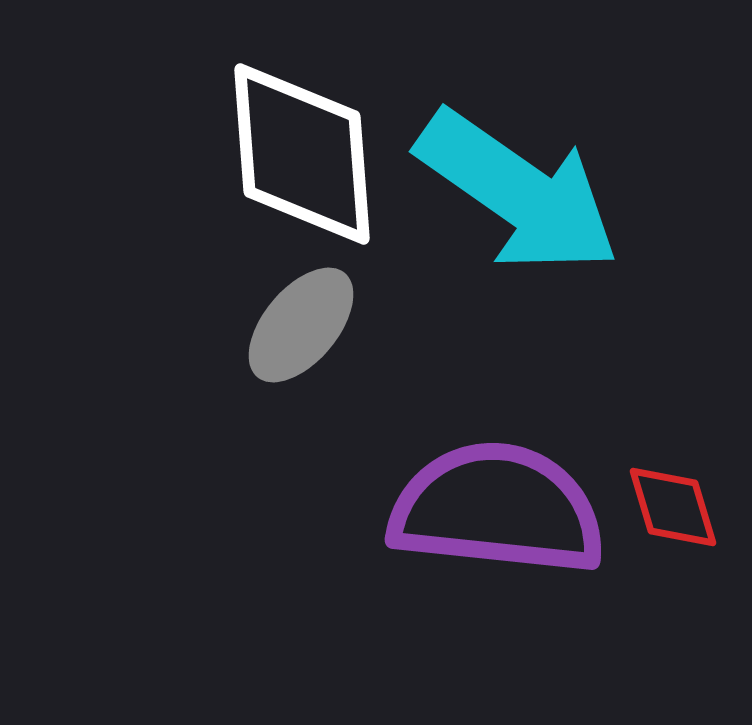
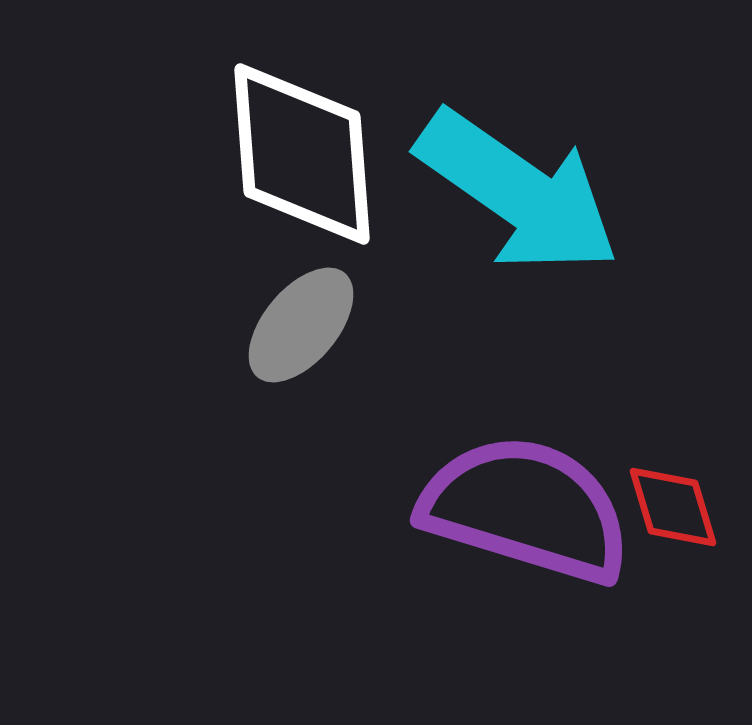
purple semicircle: moved 29 px right; rotated 11 degrees clockwise
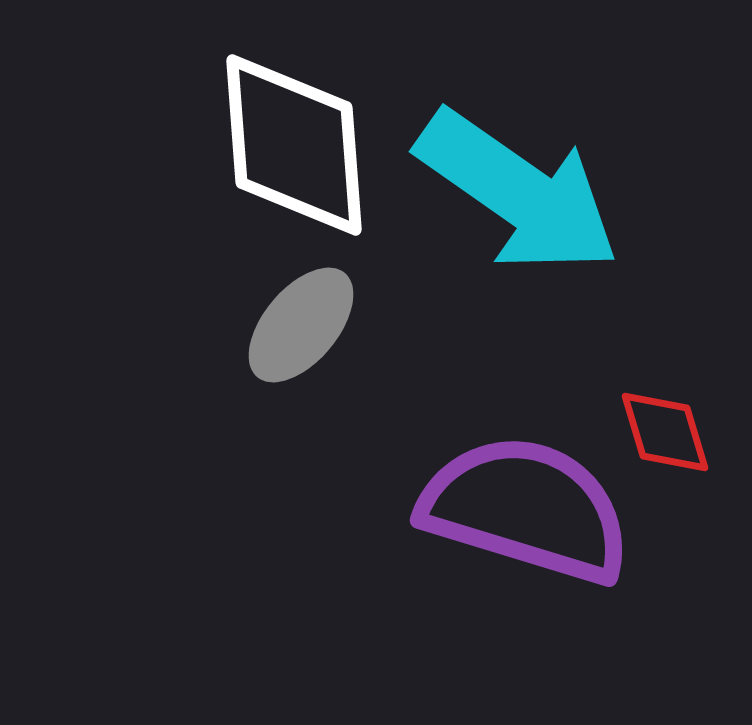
white diamond: moved 8 px left, 9 px up
red diamond: moved 8 px left, 75 px up
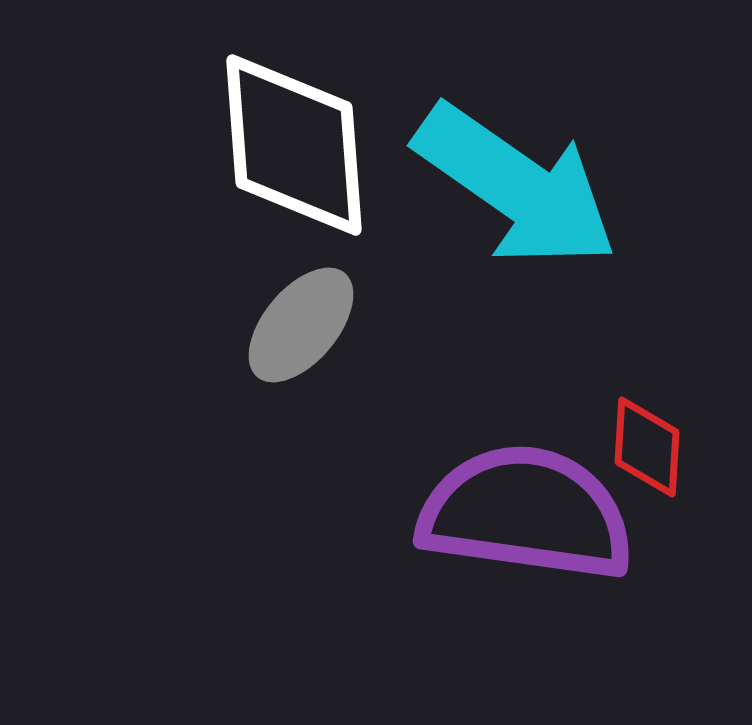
cyan arrow: moved 2 px left, 6 px up
red diamond: moved 18 px left, 15 px down; rotated 20 degrees clockwise
purple semicircle: moved 4 px down; rotated 9 degrees counterclockwise
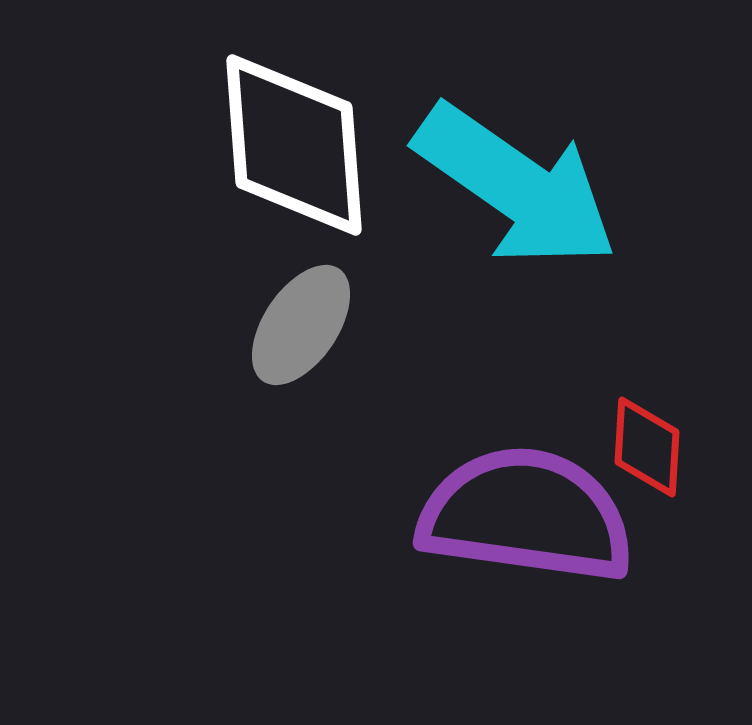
gray ellipse: rotated 6 degrees counterclockwise
purple semicircle: moved 2 px down
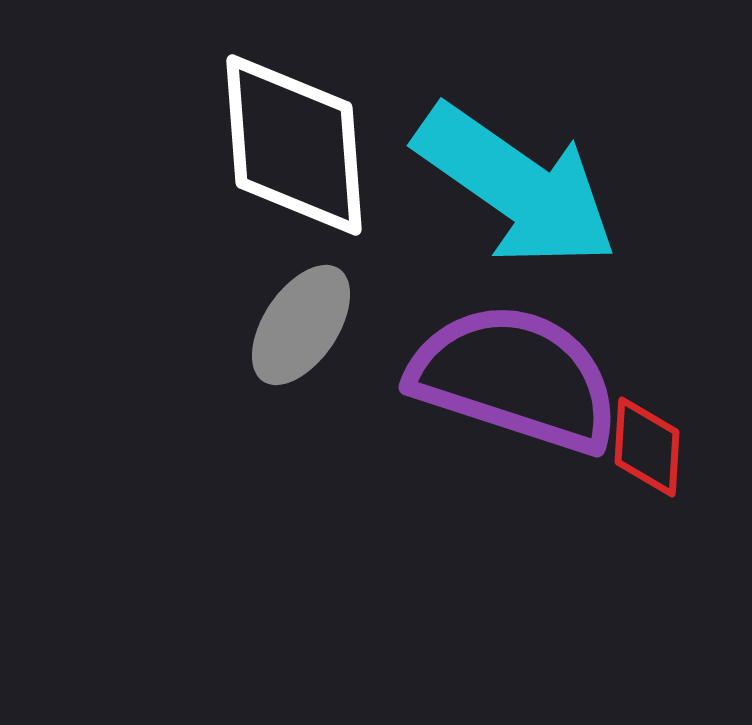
purple semicircle: moved 11 px left, 137 px up; rotated 10 degrees clockwise
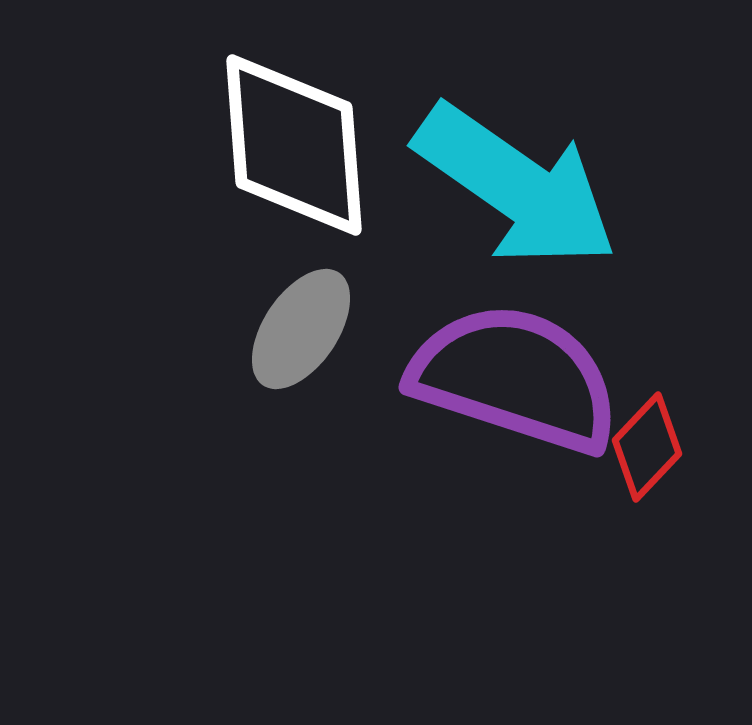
gray ellipse: moved 4 px down
red diamond: rotated 40 degrees clockwise
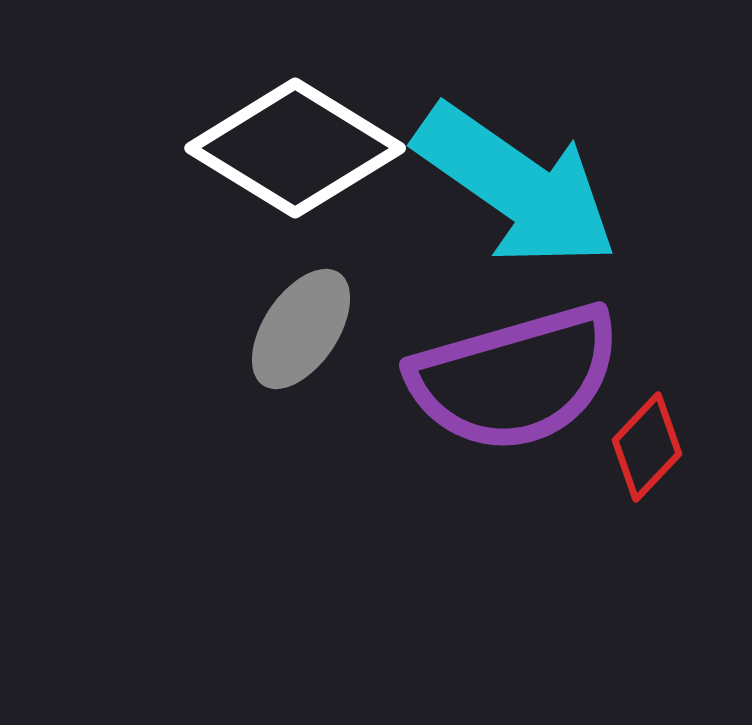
white diamond: moved 1 px right, 3 px down; rotated 54 degrees counterclockwise
purple semicircle: rotated 146 degrees clockwise
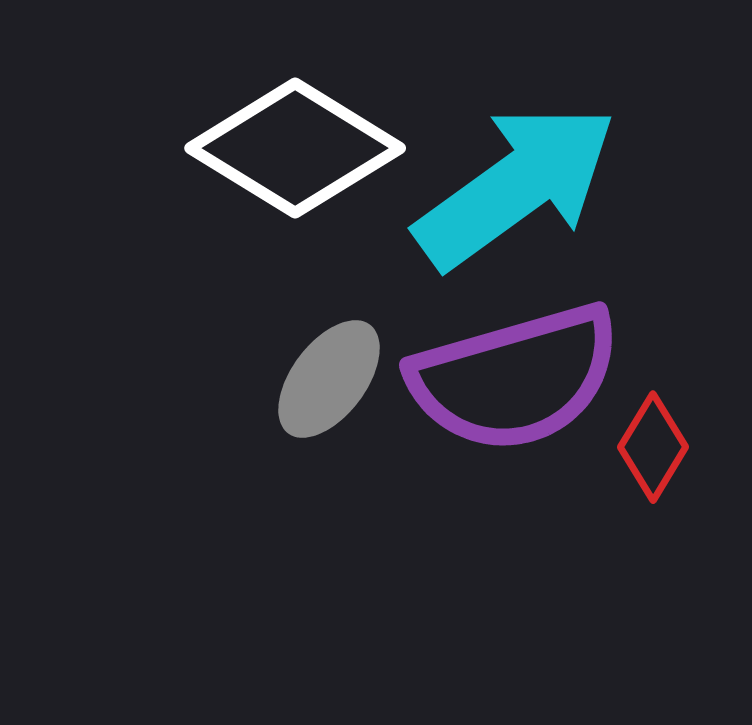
cyan arrow: rotated 71 degrees counterclockwise
gray ellipse: moved 28 px right, 50 px down; rotated 3 degrees clockwise
red diamond: moved 6 px right; rotated 12 degrees counterclockwise
